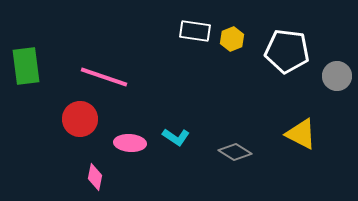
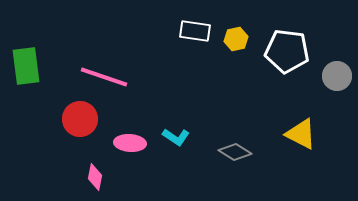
yellow hexagon: moved 4 px right; rotated 10 degrees clockwise
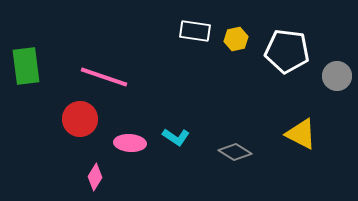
pink diamond: rotated 20 degrees clockwise
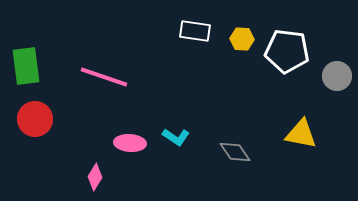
yellow hexagon: moved 6 px right; rotated 15 degrees clockwise
red circle: moved 45 px left
yellow triangle: rotated 16 degrees counterclockwise
gray diamond: rotated 24 degrees clockwise
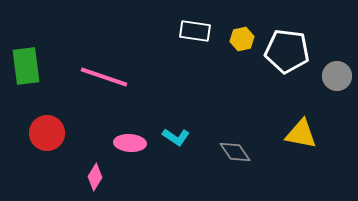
yellow hexagon: rotated 15 degrees counterclockwise
red circle: moved 12 px right, 14 px down
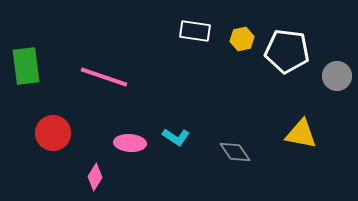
red circle: moved 6 px right
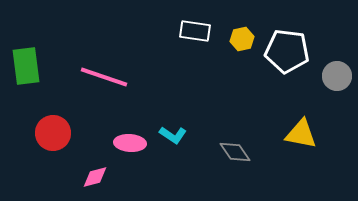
cyan L-shape: moved 3 px left, 2 px up
pink diamond: rotated 44 degrees clockwise
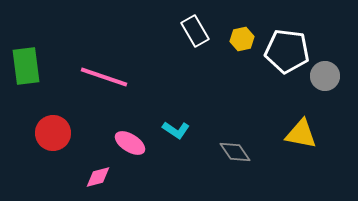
white rectangle: rotated 52 degrees clockwise
gray circle: moved 12 px left
cyan L-shape: moved 3 px right, 5 px up
pink ellipse: rotated 28 degrees clockwise
pink diamond: moved 3 px right
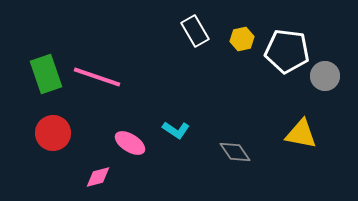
green rectangle: moved 20 px right, 8 px down; rotated 12 degrees counterclockwise
pink line: moved 7 px left
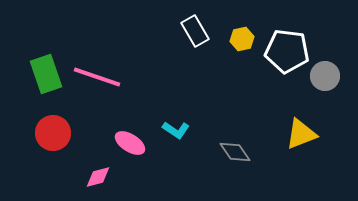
yellow triangle: rotated 32 degrees counterclockwise
